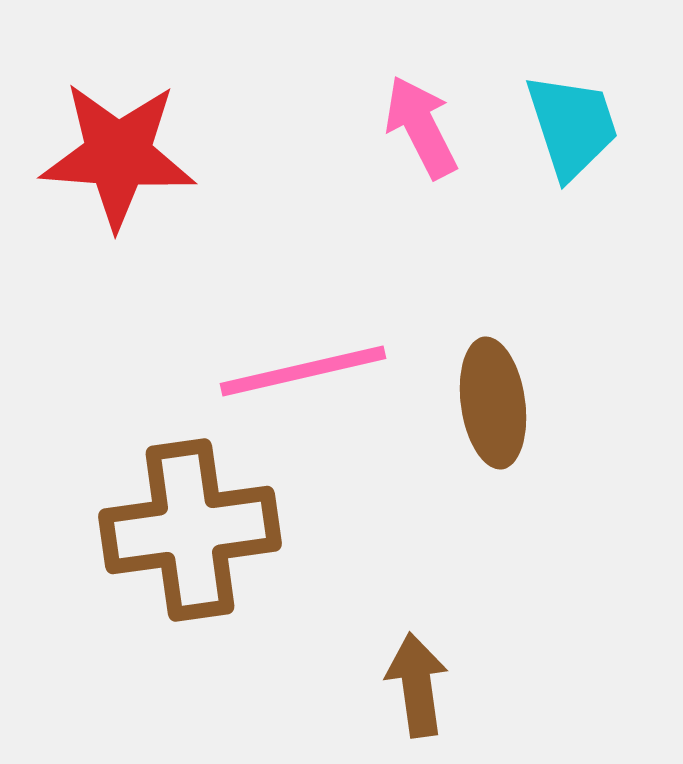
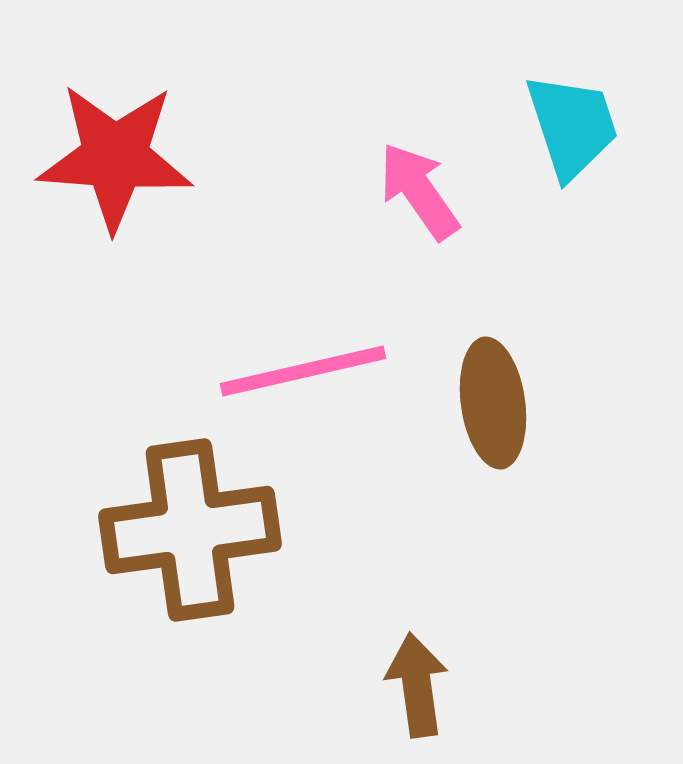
pink arrow: moved 2 px left, 64 px down; rotated 8 degrees counterclockwise
red star: moved 3 px left, 2 px down
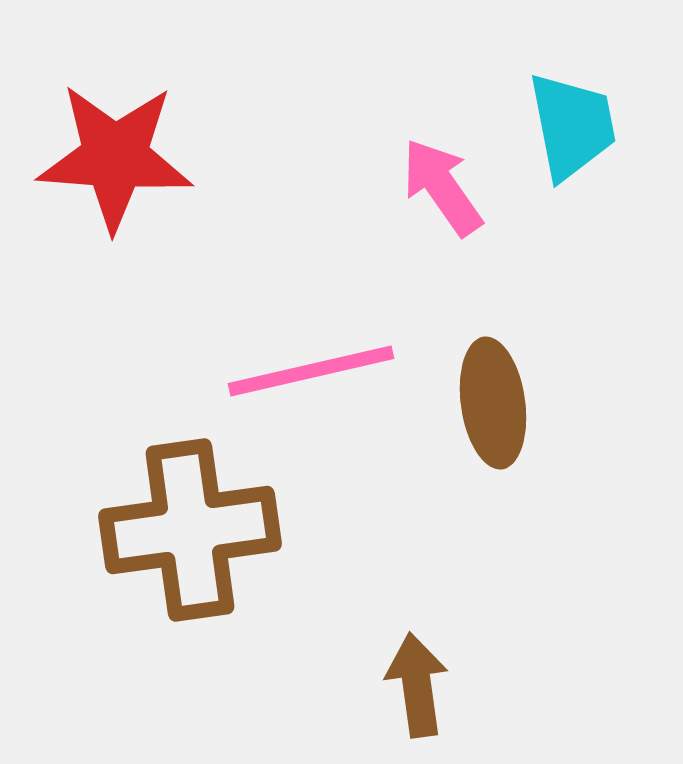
cyan trapezoid: rotated 7 degrees clockwise
pink arrow: moved 23 px right, 4 px up
pink line: moved 8 px right
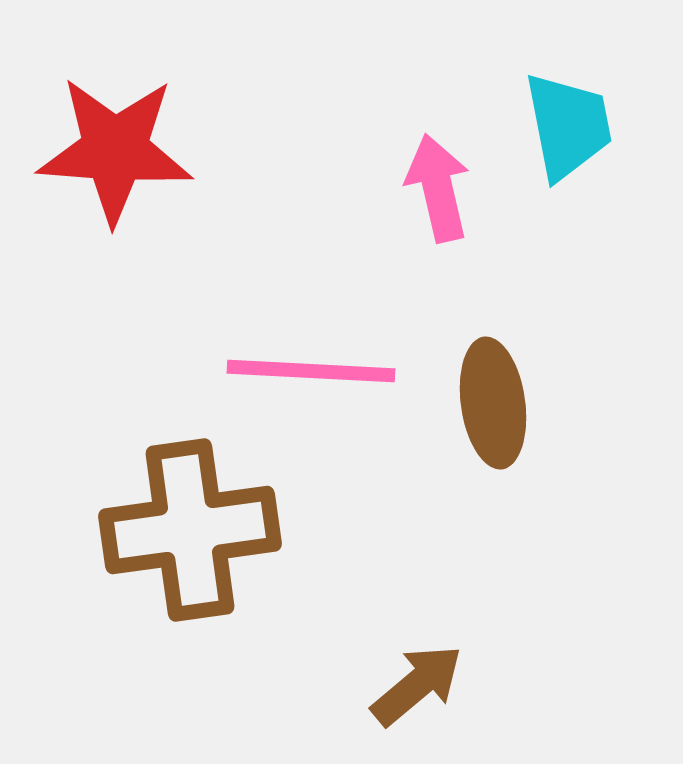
cyan trapezoid: moved 4 px left
red star: moved 7 px up
pink arrow: moved 4 px left, 1 px down; rotated 22 degrees clockwise
pink line: rotated 16 degrees clockwise
brown arrow: rotated 58 degrees clockwise
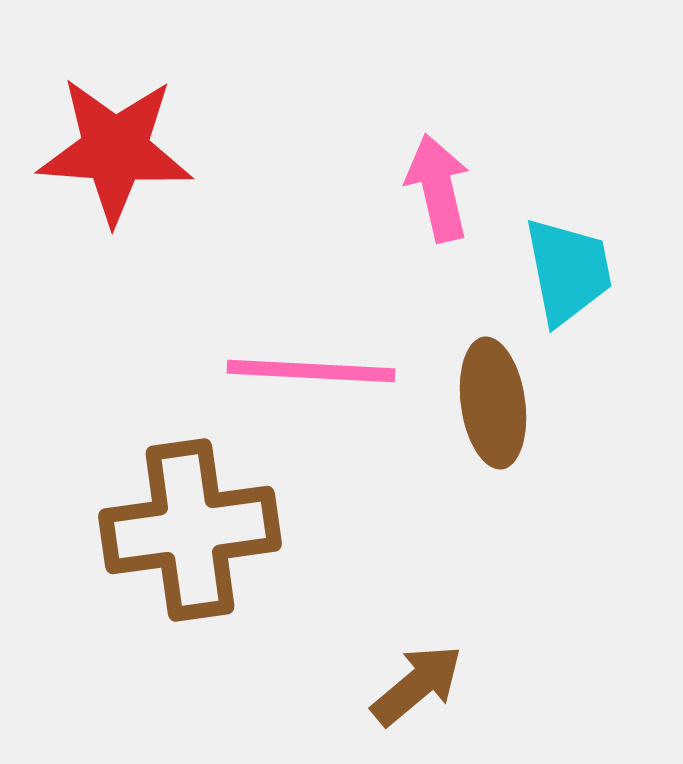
cyan trapezoid: moved 145 px down
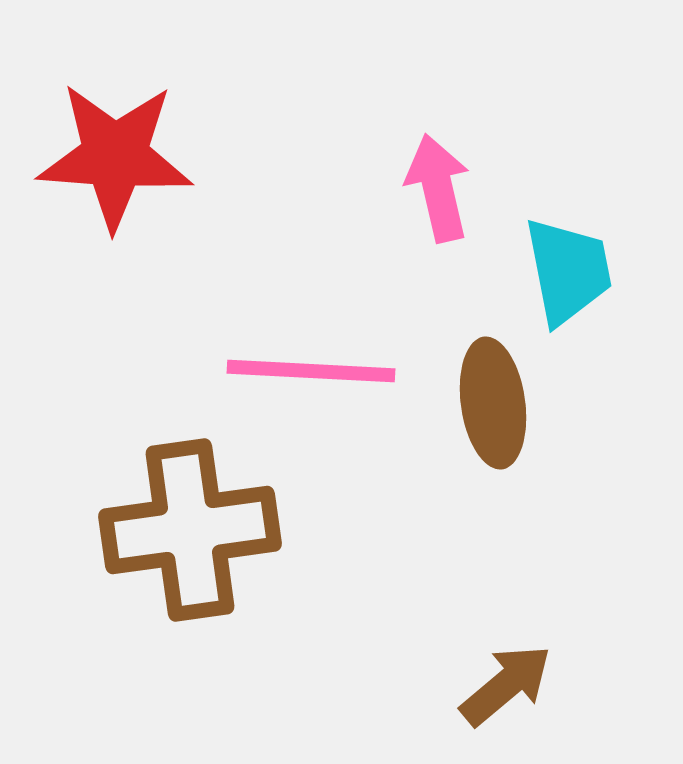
red star: moved 6 px down
brown arrow: moved 89 px right
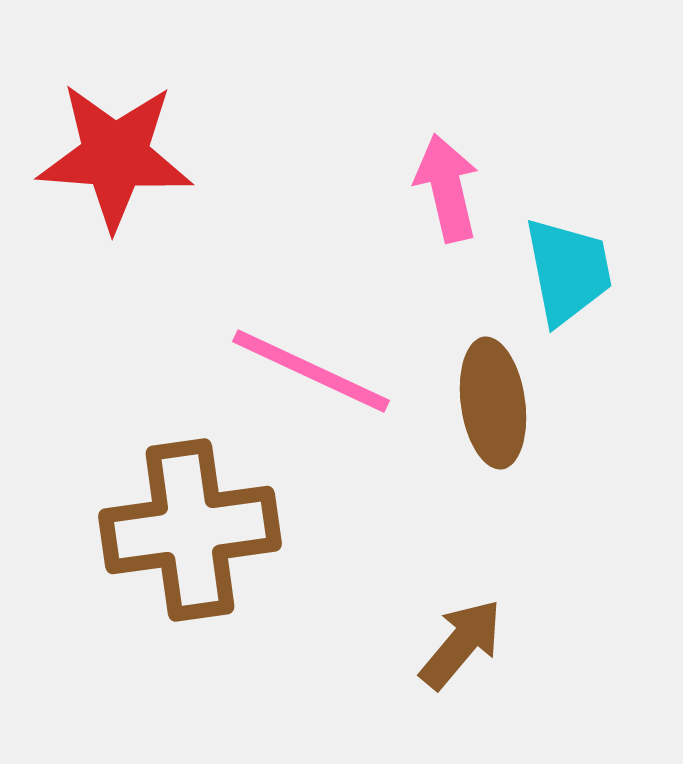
pink arrow: moved 9 px right
pink line: rotated 22 degrees clockwise
brown arrow: moved 45 px left, 41 px up; rotated 10 degrees counterclockwise
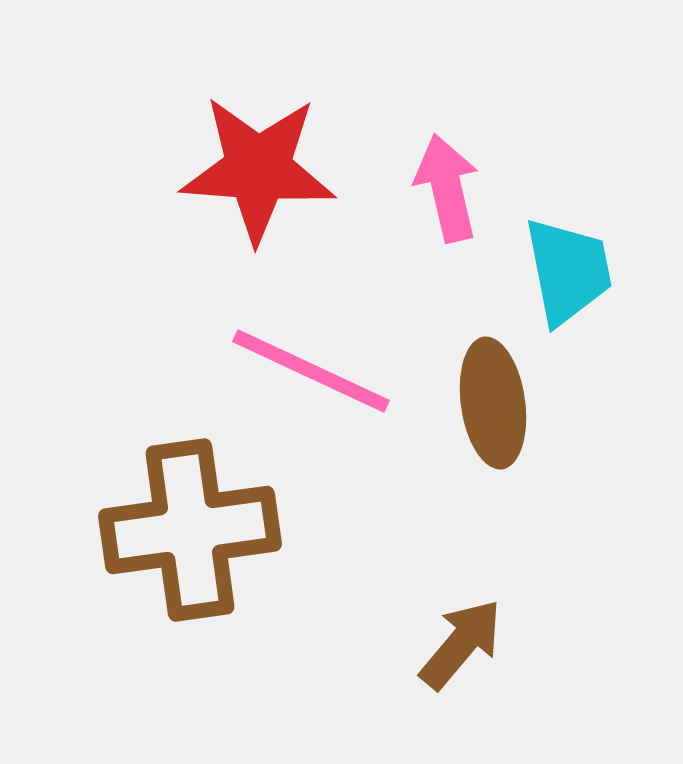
red star: moved 143 px right, 13 px down
